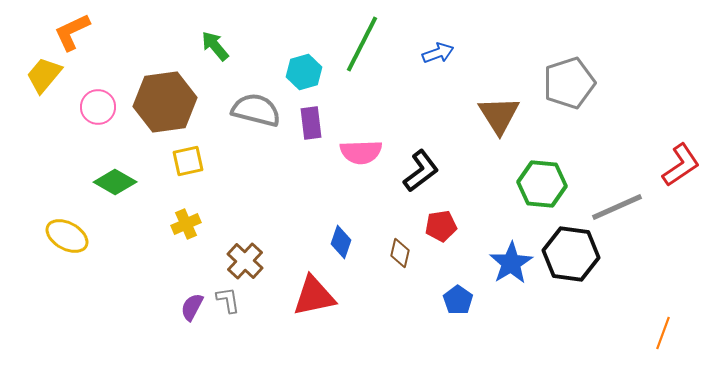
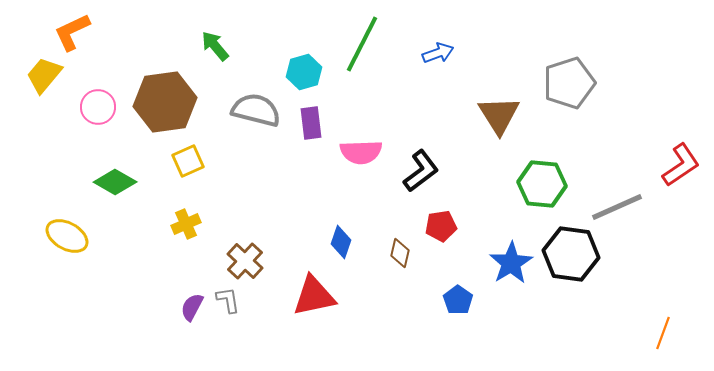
yellow square: rotated 12 degrees counterclockwise
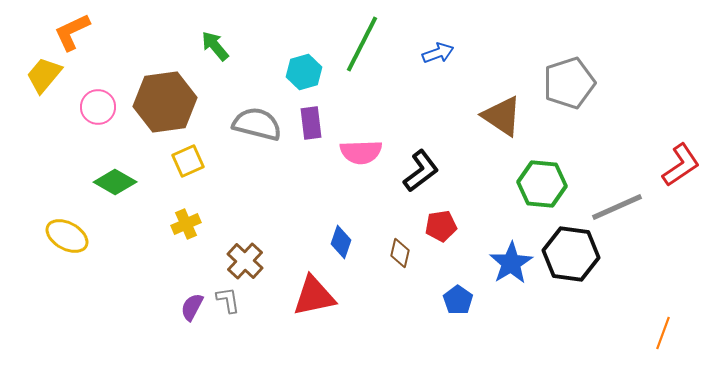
gray semicircle: moved 1 px right, 14 px down
brown triangle: moved 3 px right, 1 px down; rotated 24 degrees counterclockwise
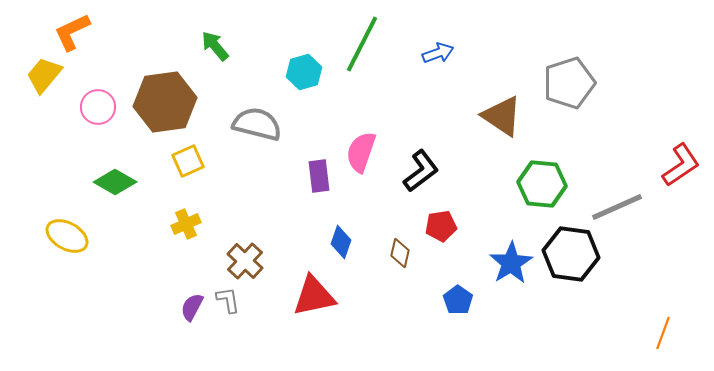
purple rectangle: moved 8 px right, 53 px down
pink semicircle: rotated 111 degrees clockwise
